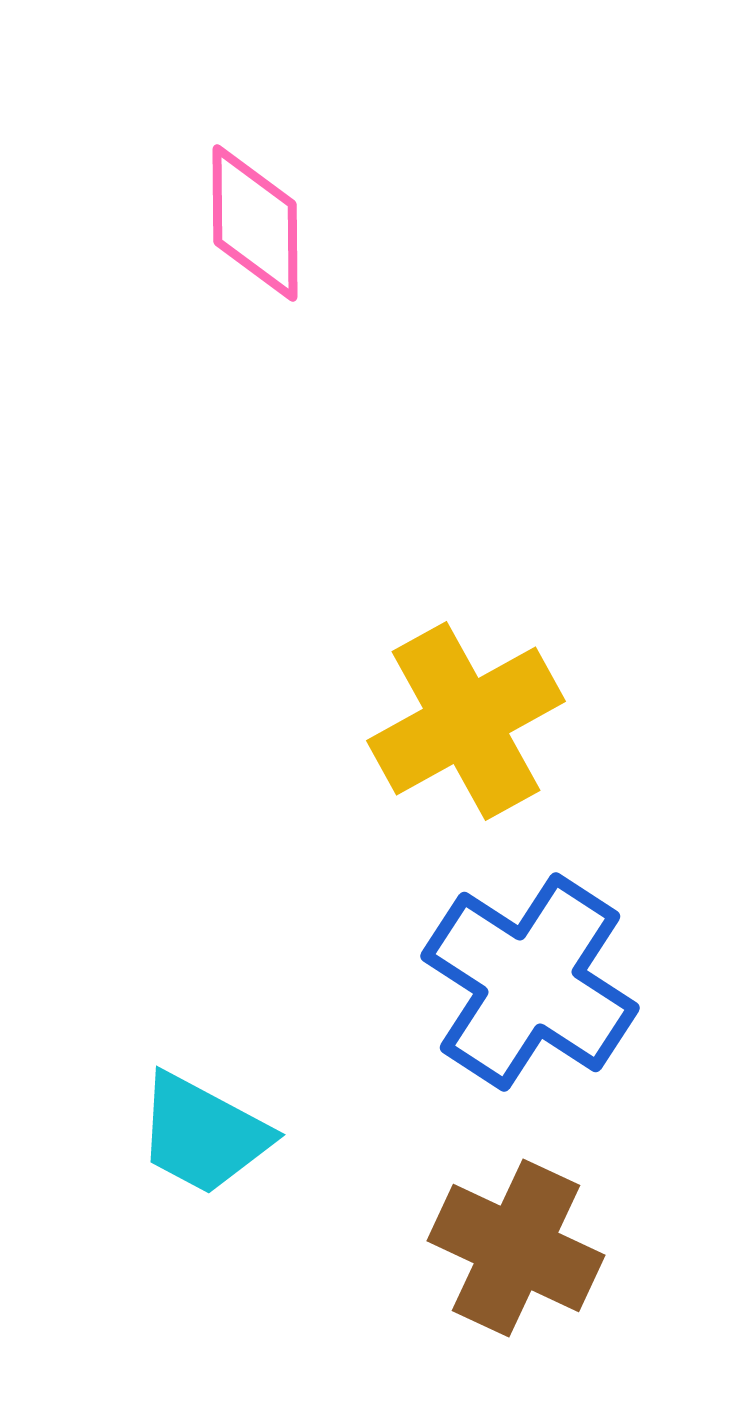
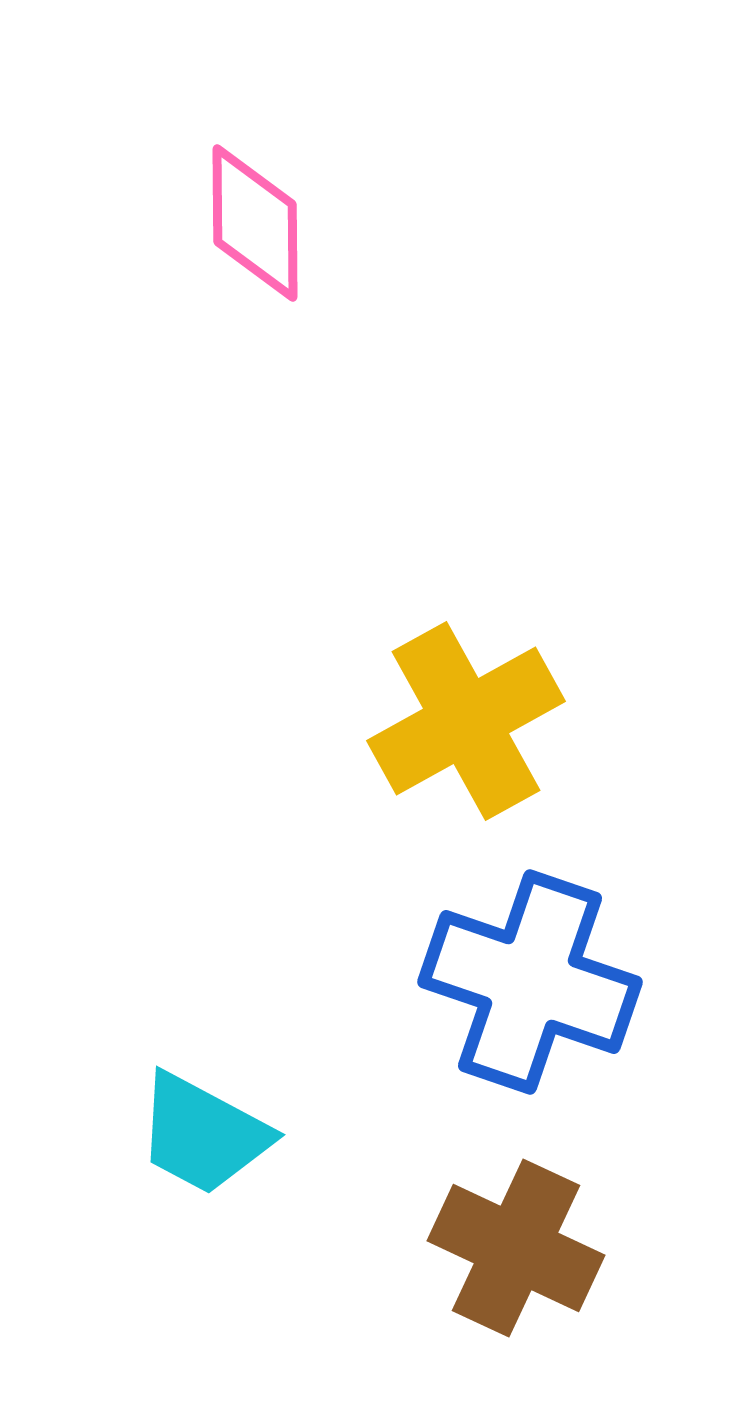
blue cross: rotated 14 degrees counterclockwise
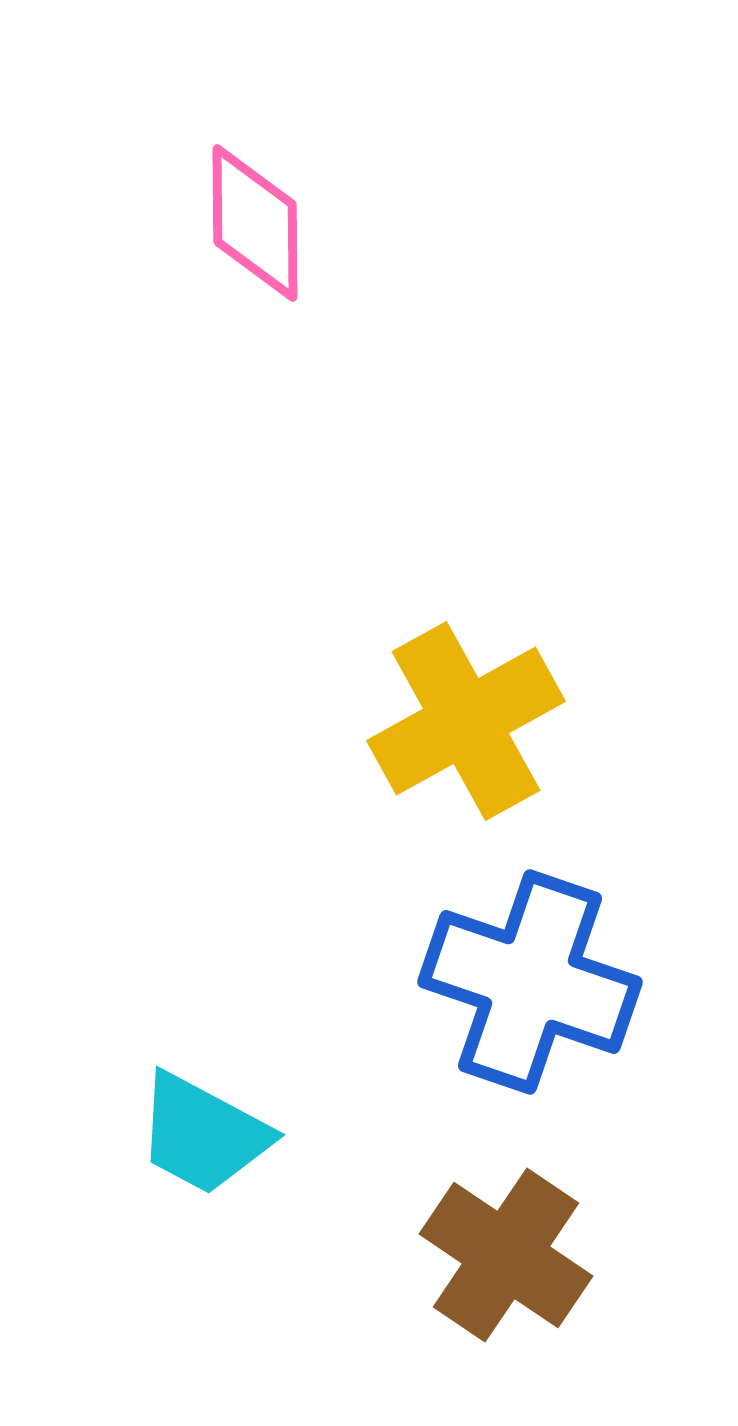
brown cross: moved 10 px left, 7 px down; rotated 9 degrees clockwise
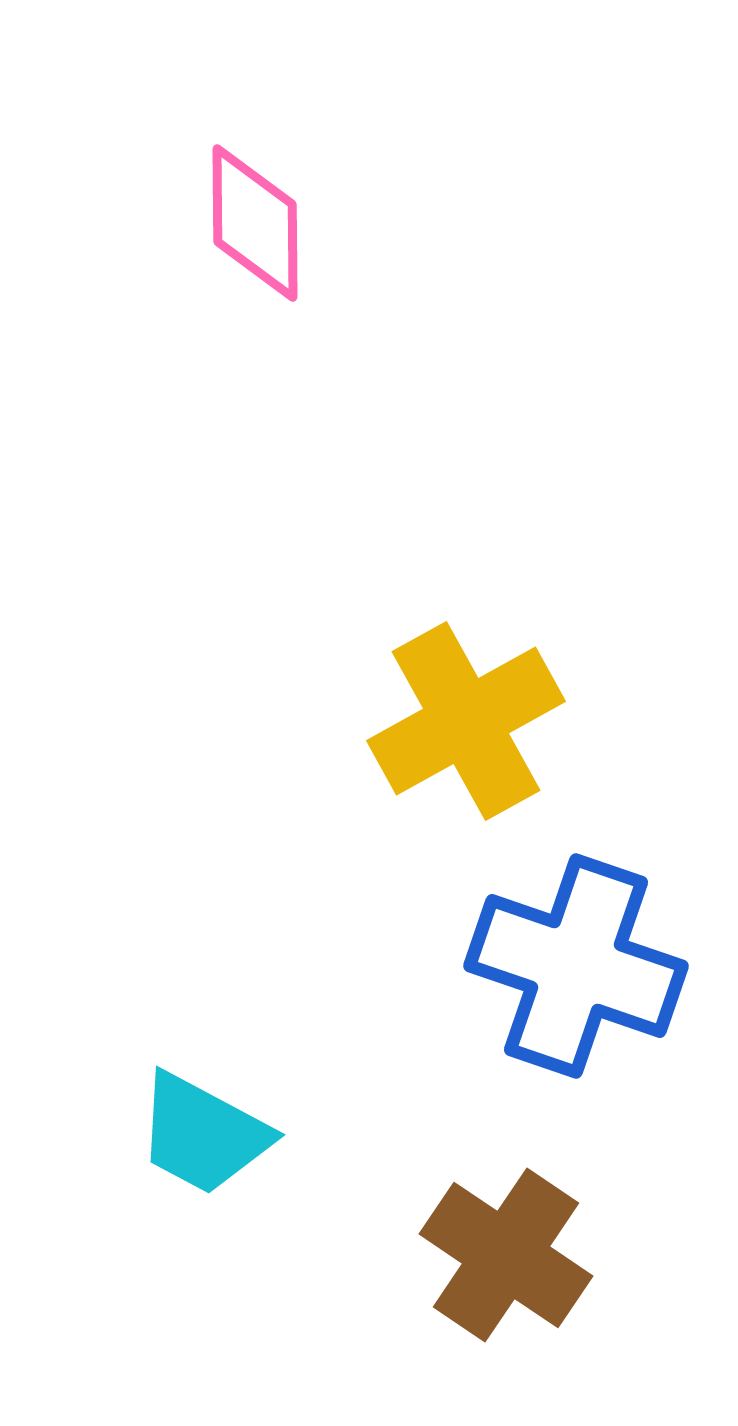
blue cross: moved 46 px right, 16 px up
